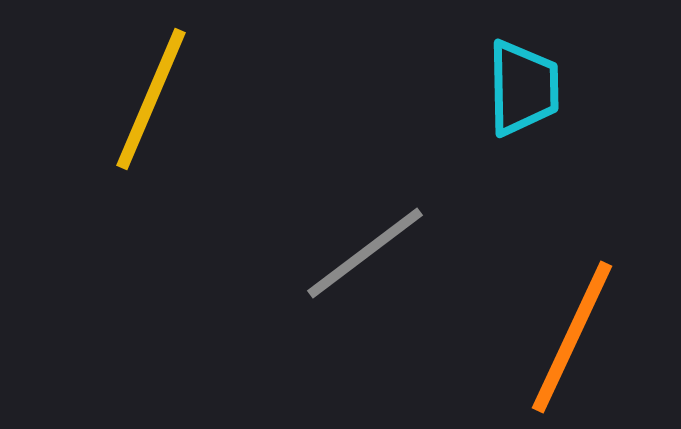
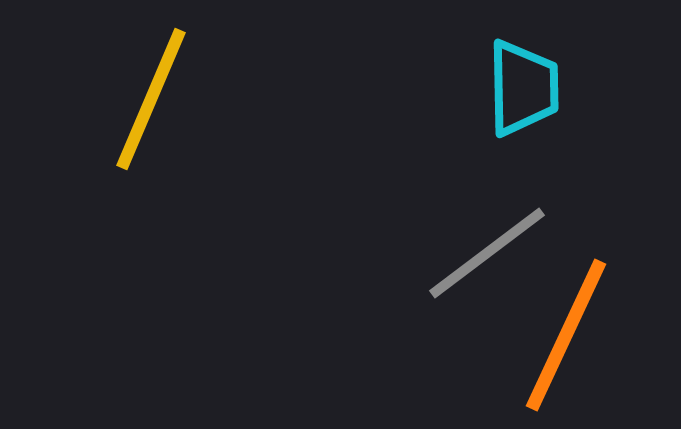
gray line: moved 122 px right
orange line: moved 6 px left, 2 px up
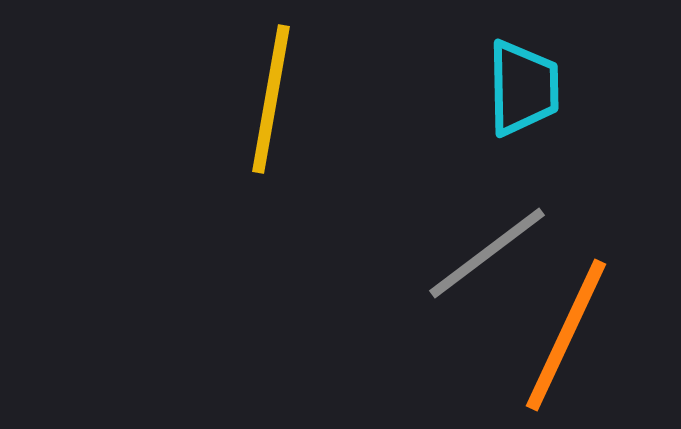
yellow line: moved 120 px right; rotated 13 degrees counterclockwise
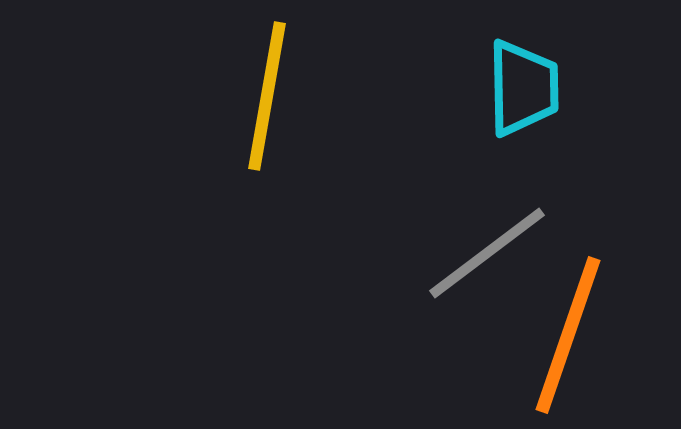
yellow line: moved 4 px left, 3 px up
orange line: moved 2 px right; rotated 6 degrees counterclockwise
